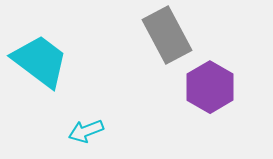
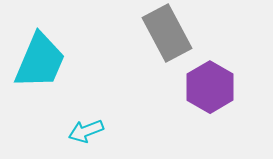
gray rectangle: moved 2 px up
cyan trapezoid: rotated 76 degrees clockwise
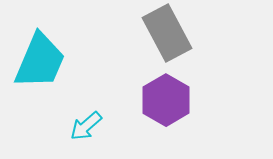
purple hexagon: moved 44 px left, 13 px down
cyan arrow: moved 5 px up; rotated 20 degrees counterclockwise
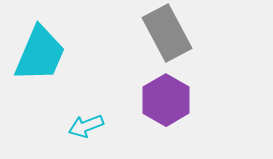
cyan trapezoid: moved 7 px up
cyan arrow: rotated 20 degrees clockwise
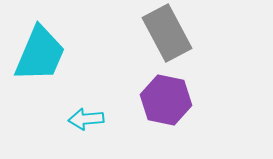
purple hexagon: rotated 18 degrees counterclockwise
cyan arrow: moved 7 px up; rotated 16 degrees clockwise
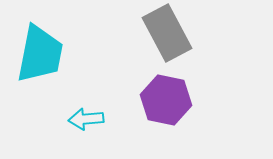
cyan trapezoid: rotated 12 degrees counterclockwise
